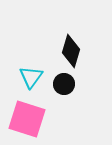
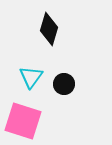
black diamond: moved 22 px left, 22 px up
pink square: moved 4 px left, 2 px down
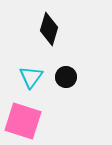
black circle: moved 2 px right, 7 px up
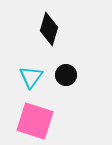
black circle: moved 2 px up
pink square: moved 12 px right
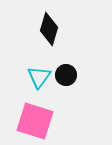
cyan triangle: moved 8 px right
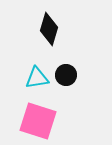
cyan triangle: moved 2 px left, 1 px down; rotated 45 degrees clockwise
pink square: moved 3 px right
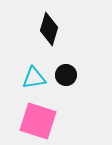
cyan triangle: moved 3 px left
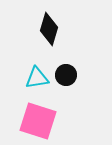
cyan triangle: moved 3 px right
